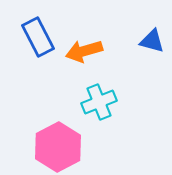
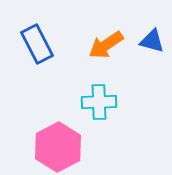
blue rectangle: moved 1 px left, 7 px down
orange arrow: moved 22 px right, 6 px up; rotated 18 degrees counterclockwise
cyan cross: rotated 20 degrees clockwise
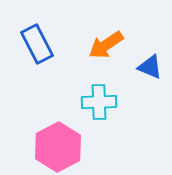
blue triangle: moved 2 px left, 26 px down; rotated 8 degrees clockwise
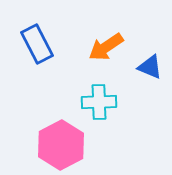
orange arrow: moved 2 px down
pink hexagon: moved 3 px right, 2 px up
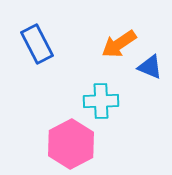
orange arrow: moved 13 px right, 3 px up
cyan cross: moved 2 px right, 1 px up
pink hexagon: moved 10 px right, 1 px up
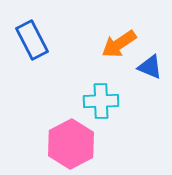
blue rectangle: moved 5 px left, 4 px up
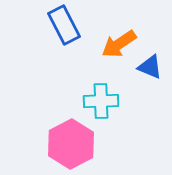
blue rectangle: moved 32 px right, 15 px up
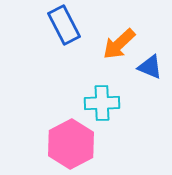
orange arrow: rotated 9 degrees counterclockwise
cyan cross: moved 1 px right, 2 px down
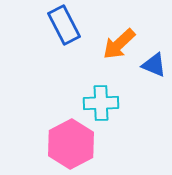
blue triangle: moved 4 px right, 2 px up
cyan cross: moved 1 px left
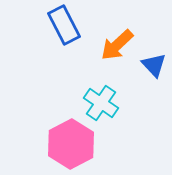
orange arrow: moved 2 px left, 1 px down
blue triangle: rotated 24 degrees clockwise
cyan cross: rotated 36 degrees clockwise
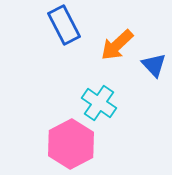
cyan cross: moved 2 px left
